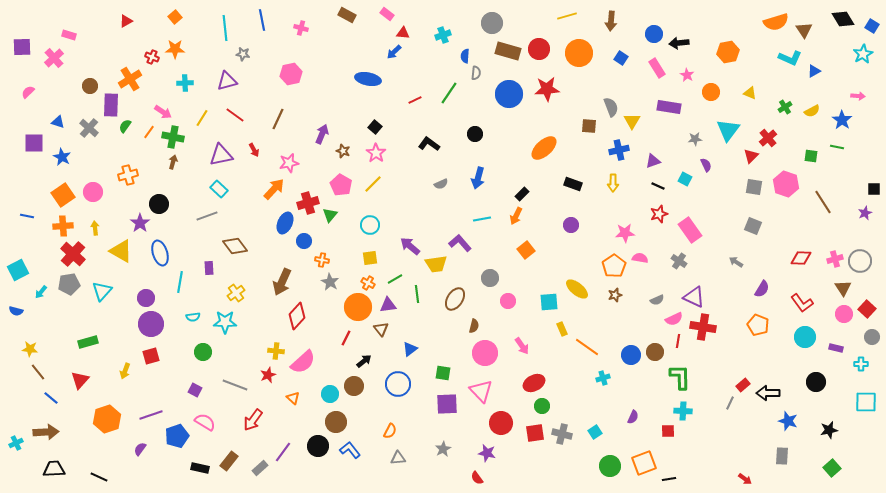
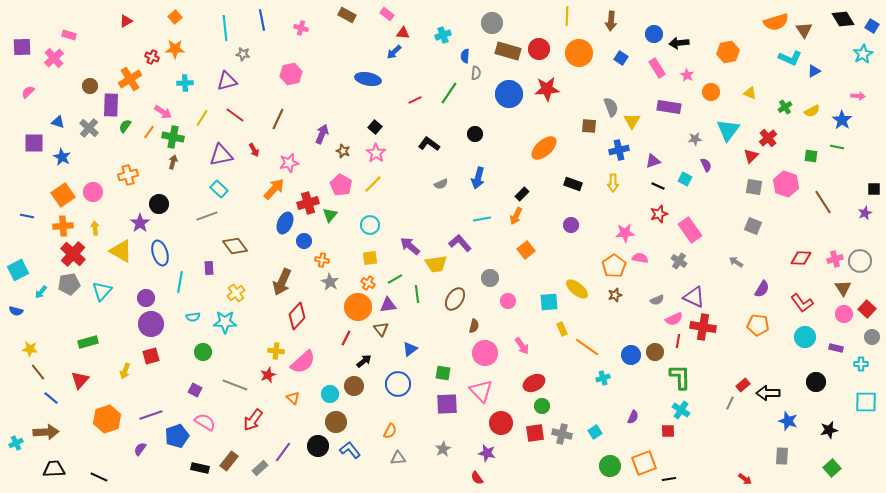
yellow line at (567, 16): rotated 72 degrees counterclockwise
orange pentagon at (758, 325): rotated 15 degrees counterclockwise
cyan cross at (683, 411): moved 2 px left, 1 px up; rotated 30 degrees clockwise
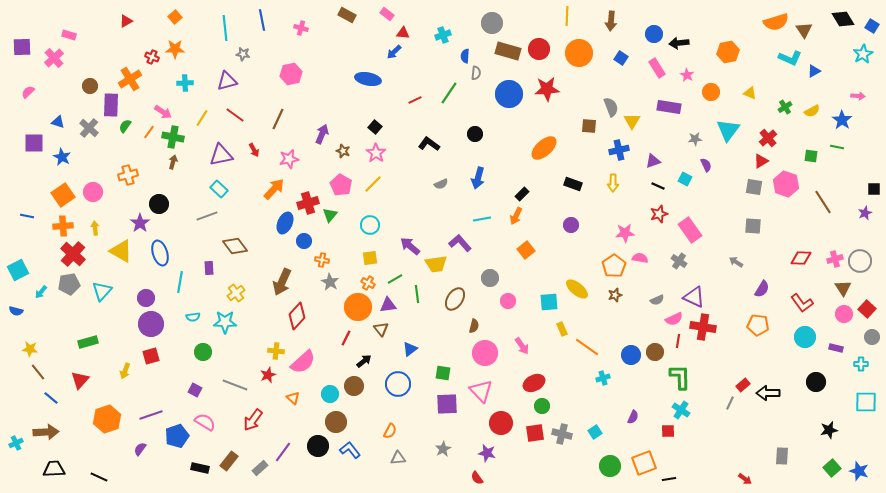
red triangle at (751, 156): moved 10 px right, 5 px down; rotated 14 degrees clockwise
pink star at (289, 163): moved 4 px up
gray square at (753, 226): rotated 18 degrees counterclockwise
blue star at (788, 421): moved 71 px right, 50 px down
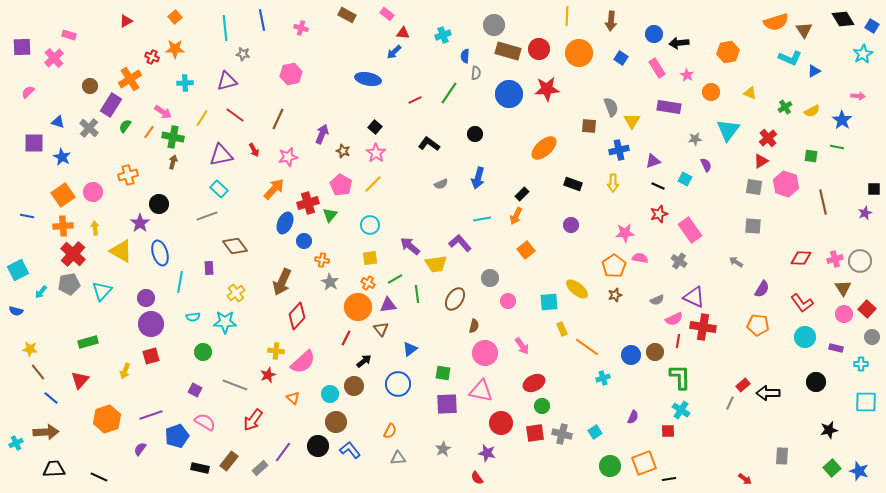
gray circle at (492, 23): moved 2 px right, 2 px down
purple rectangle at (111, 105): rotated 30 degrees clockwise
pink star at (289, 159): moved 1 px left, 2 px up
brown line at (823, 202): rotated 20 degrees clockwise
pink triangle at (481, 391): rotated 35 degrees counterclockwise
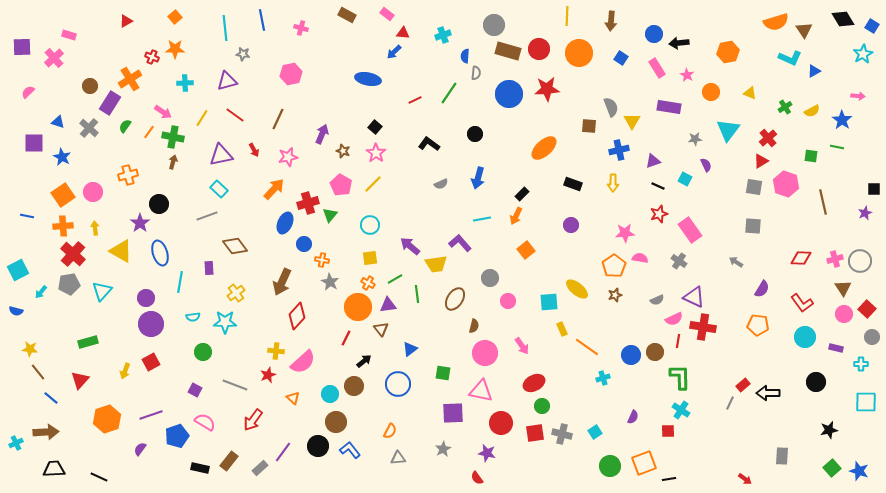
purple rectangle at (111, 105): moved 1 px left, 2 px up
blue circle at (304, 241): moved 3 px down
red square at (151, 356): moved 6 px down; rotated 12 degrees counterclockwise
purple square at (447, 404): moved 6 px right, 9 px down
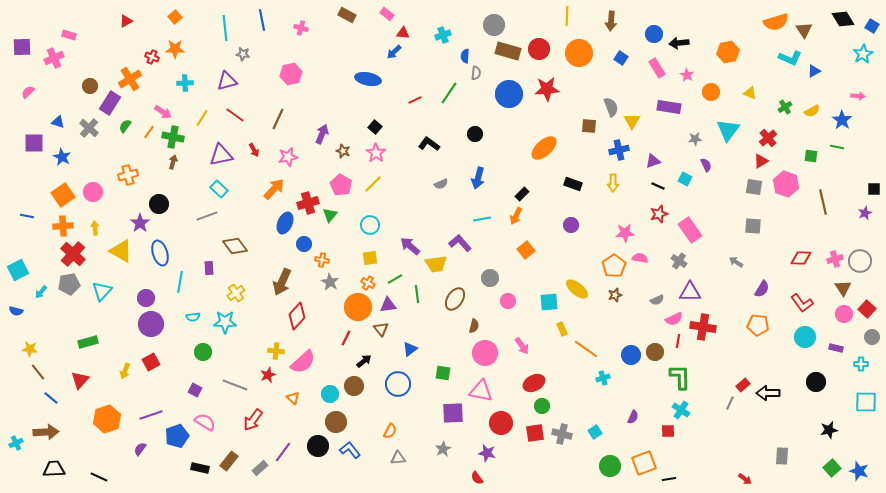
pink cross at (54, 58): rotated 18 degrees clockwise
purple triangle at (694, 297): moved 4 px left, 5 px up; rotated 25 degrees counterclockwise
orange line at (587, 347): moved 1 px left, 2 px down
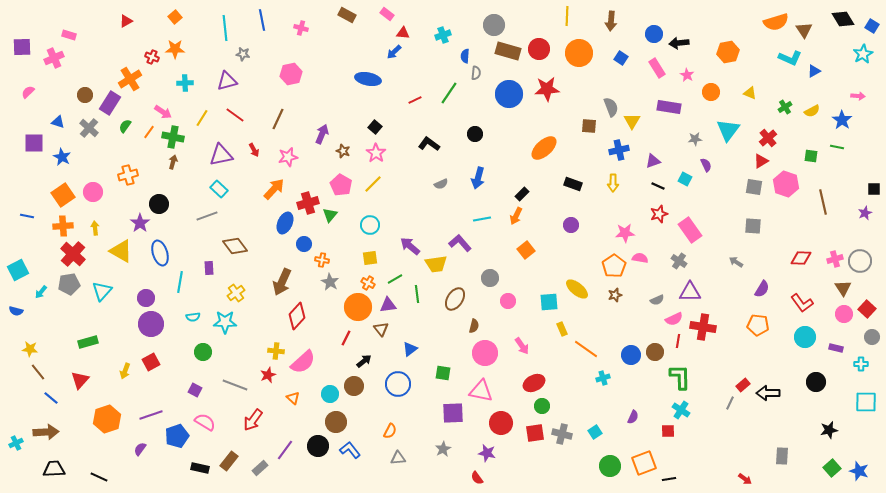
brown circle at (90, 86): moved 5 px left, 9 px down
purple line at (283, 452): moved 2 px right, 2 px up
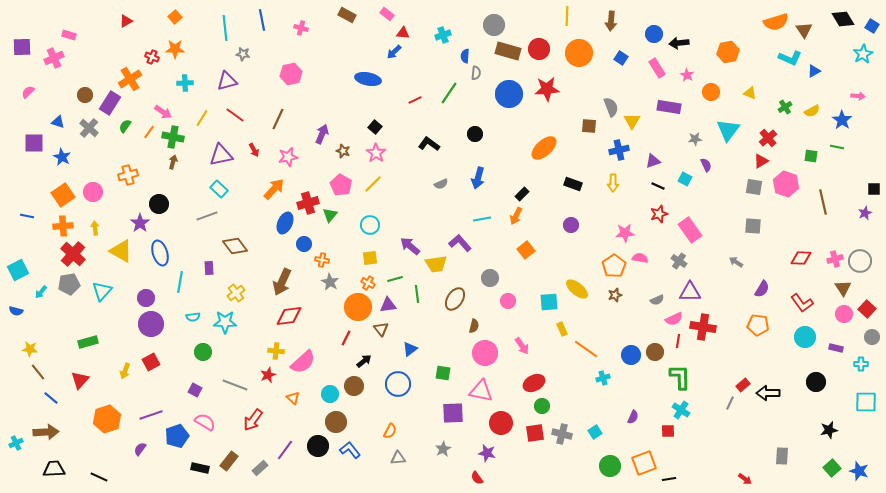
green line at (395, 279): rotated 14 degrees clockwise
red diamond at (297, 316): moved 8 px left; rotated 40 degrees clockwise
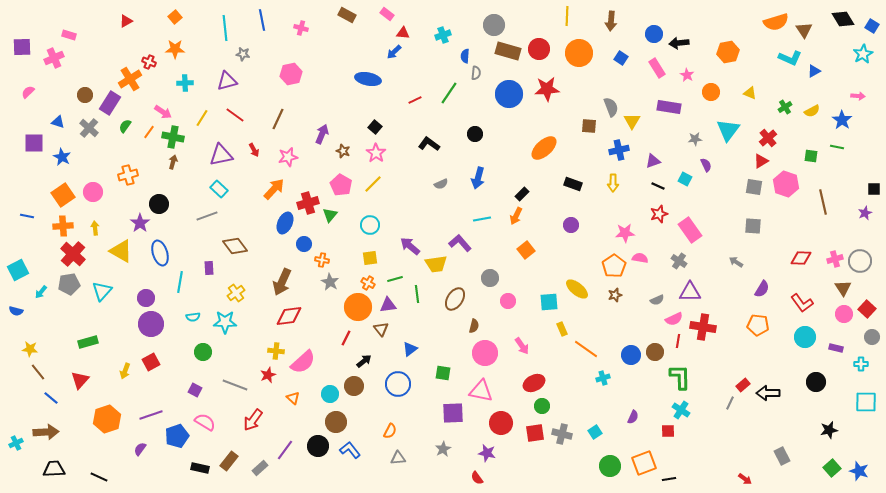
red cross at (152, 57): moved 3 px left, 5 px down
gray rectangle at (782, 456): rotated 30 degrees counterclockwise
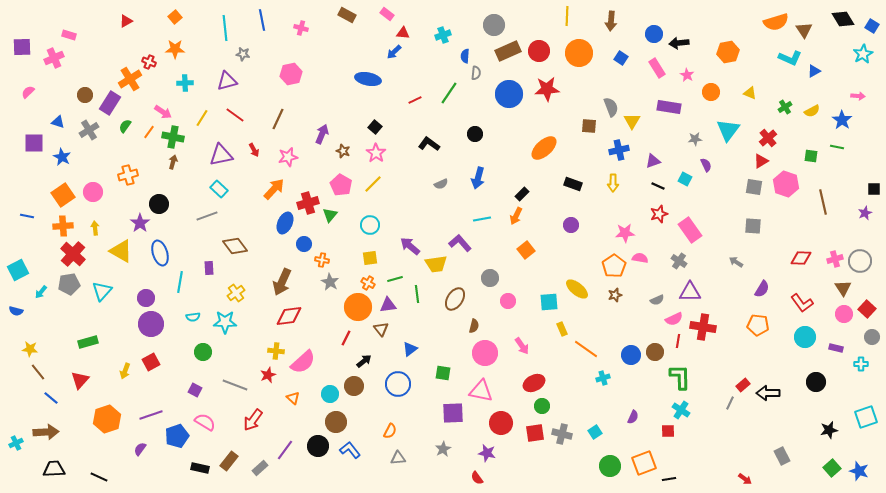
red circle at (539, 49): moved 2 px down
brown rectangle at (508, 51): rotated 40 degrees counterclockwise
gray cross at (89, 128): moved 2 px down; rotated 18 degrees clockwise
cyan square at (866, 402): moved 15 px down; rotated 20 degrees counterclockwise
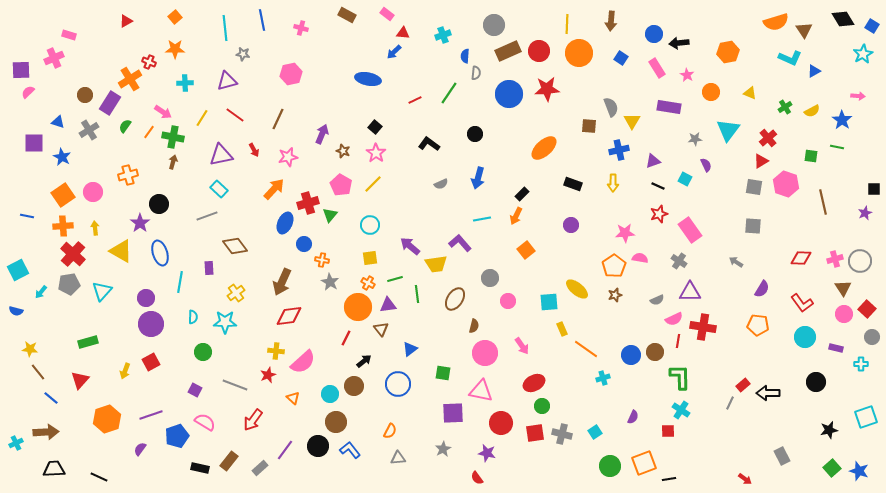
yellow line at (567, 16): moved 8 px down
purple square at (22, 47): moved 1 px left, 23 px down
cyan semicircle at (193, 317): rotated 80 degrees counterclockwise
